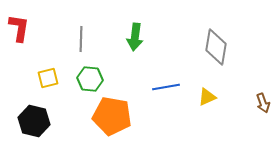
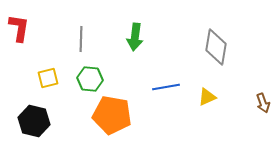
orange pentagon: moved 1 px up
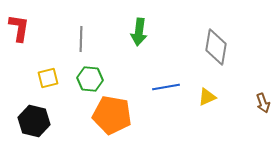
green arrow: moved 4 px right, 5 px up
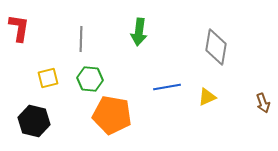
blue line: moved 1 px right
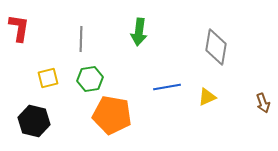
green hexagon: rotated 15 degrees counterclockwise
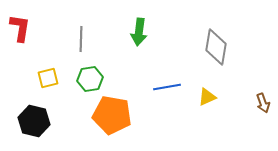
red L-shape: moved 1 px right
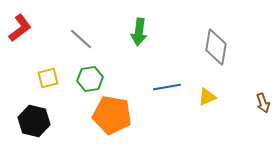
red L-shape: rotated 44 degrees clockwise
gray line: rotated 50 degrees counterclockwise
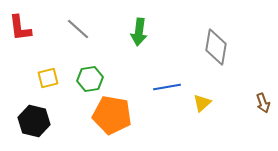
red L-shape: rotated 120 degrees clockwise
gray line: moved 3 px left, 10 px up
yellow triangle: moved 5 px left, 6 px down; rotated 18 degrees counterclockwise
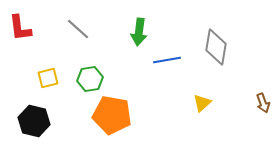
blue line: moved 27 px up
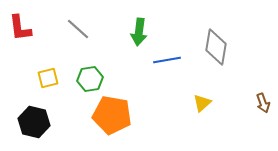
black hexagon: moved 1 px down
